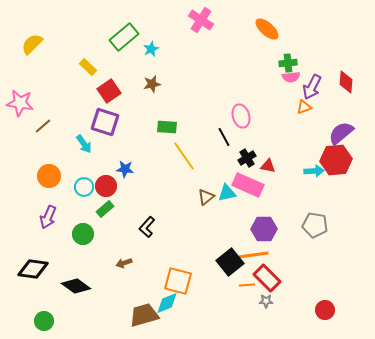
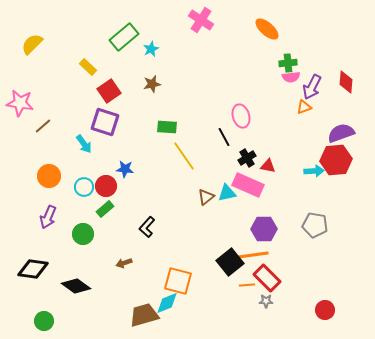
purple semicircle at (341, 133): rotated 20 degrees clockwise
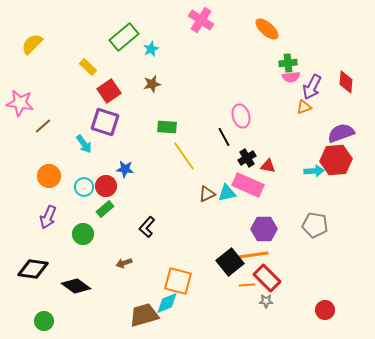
brown triangle at (206, 197): moved 1 px right, 3 px up; rotated 12 degrees clockwise
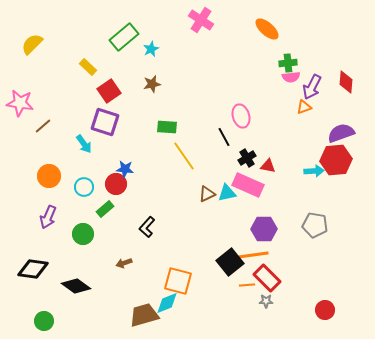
red circle at (106, 186): moved 10 px right, 2 px up
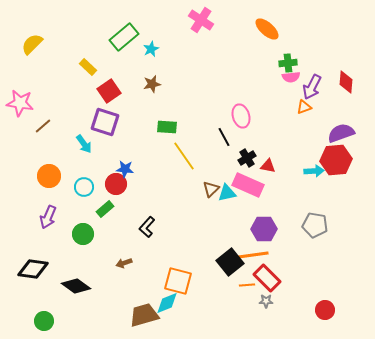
brown triangle at (207, 194): moved 4 px right, 5 px up; rotated 18 degrees counterclockwise
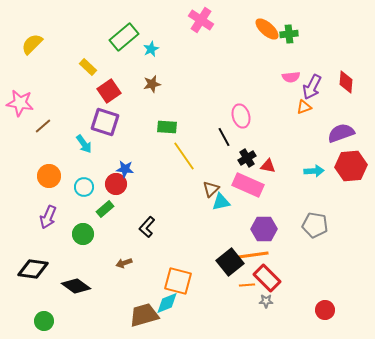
green cross at (288, 63): moved 1 px right, 29 px up
red hexagon at (336, 160): moved 15 px right, 6 px down
cyan triangle at (227, 193): moved 6 px left, 9 px down
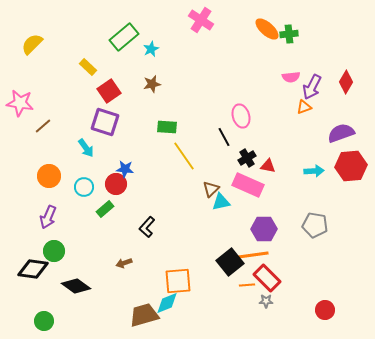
red diamond at (346, 82): rotated 25 degrees clockwise
cyan arrow at (84, 144): moved 2 px right, 4 px down
green circle at (83, 234): moved 29 px left, 17 px down
orange square at (178, 281): rotated 20 degrees counterclockwise
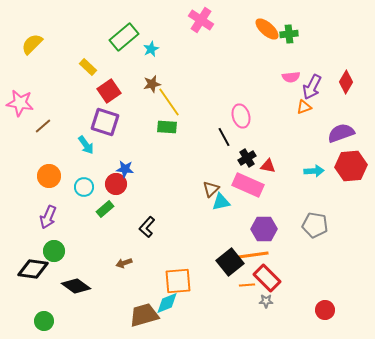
cyan arrow at (86, 148): moved 3 px up
yellow line at (184, 156): moved 15 px left, 54 px up
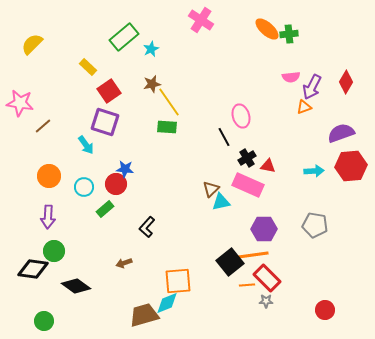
purple arrow at (48, 217): rotated 20 degrees counterclockwise
